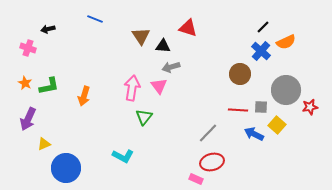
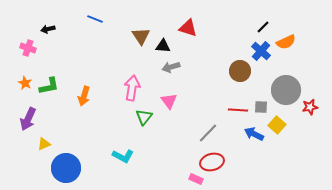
brown circle: moved 3 px up
pink triangle: moved 10 px right, 15 px down
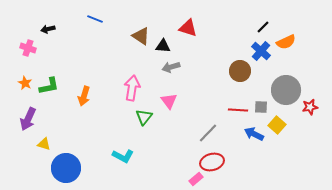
brown triangle: rotated 24 degrees counterclockwise
yellow triangle: rotated 40 degrees clockwise
pink rectangle: rotated 64 degrees counterclockwise
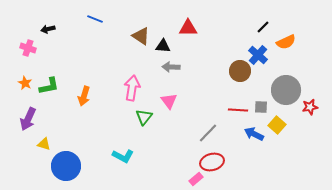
red triangle: rotated 18 degrees counterclockwise
blue cross: moved 3 px left, 4 px down
gray arrow: rotated 18 degrees clockwise
blue circle: moved 2 px up
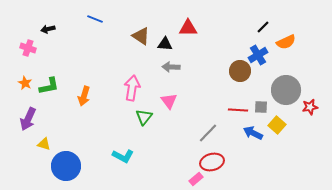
black triangle: moved 2 px right, 2 px up
blue cross: rotated 18 degrees clockwise
blue arrow: moved 1 px left, 1 px up
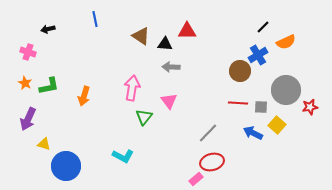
blue line: rotated 56 degrees clockwise
red triangle: moved 1 px left, 3 px down
pink cross: moved 4 px down
red line: moved 7 px up
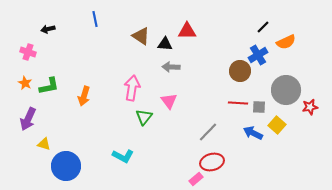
gray square: moved 2 px left
gray line: moved 1 px up
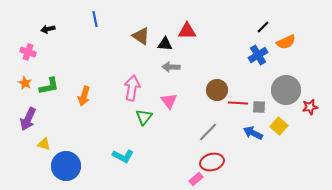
brown circle: moved 23 px left, 19 px down
yellow square: moved 2 px right, 1 px down
